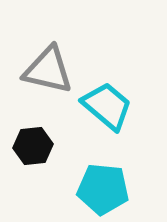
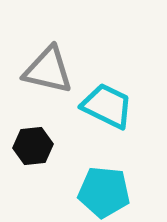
cyan trapezoid: rotated 14 degrees counterclockwise
cyan pentagon: moved 1 px right, 3 px down
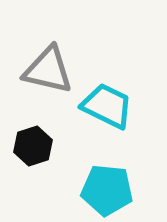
black hexagon: rotated 12 degrees counterclockwise
cyan pentagon: moved 3 px right, 2 px up
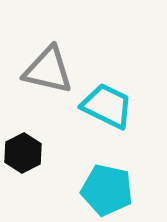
black hexagon: moved 10 px left, 7 px down; rotated 9 degrees counterclockwise
cyan pentagon: rotated 6 degrees clockwise
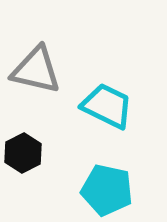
gray triangle: moved 12 px left
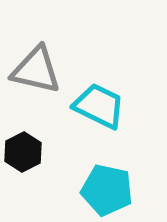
cyan trapezoid: moved 8 px left
black hexagon: moved 1 px up
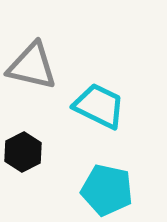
gray triangle: moved 4 px left, 4 px up
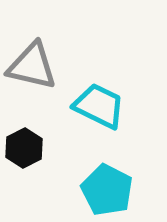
black hexagon: moved 1 px right, 4 px up
cyan pentagon: rotated 15 degrees clockwise
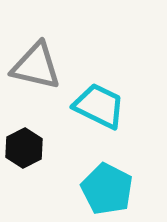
gray triangle: moved 4 px right
cyan pentagon: moved 1 px up
